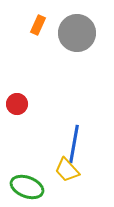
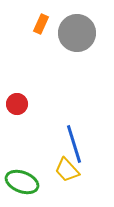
orange rectangle: moved 3 px right, 1 px up
blue line: rotated 27 degrees counterclockwise
green ellipse: moved 5 px left, 5 px up
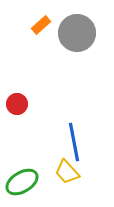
orange rectangle: moved 1 px down; rotated 24 degrees clockwise
blue line: moved 2 px up; rotated 6 degrees clockwise
yellow trapezoid: moved 2 px down
green ellipse: rotated 52 degrees counterclockwise
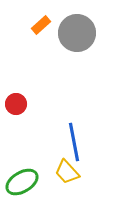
red circle: moved 1 px left
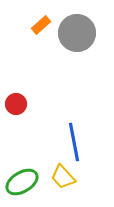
yellow trapezoid: moved 4 px left, 5 px down
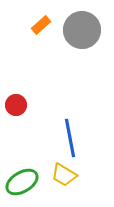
gray circle: moved 5 px right, 3 px up
red circle: moved 1 px down
blue line: moved 4 px left, 4 px up
yellow trapezoid: moved 1 px right, 2 px up; rotated 16 degrees counterclockwise
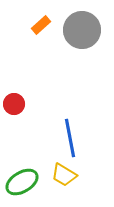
red circle: moved 2 px left, 1 px up
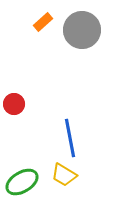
orange rectangle: moved 2 px right, 3 px up
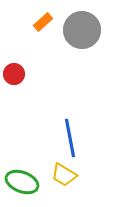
red circle: moved 30 px up
green ellipse: rotated 52 degrees clockwise
